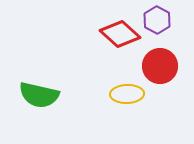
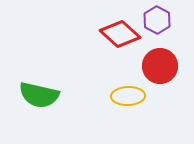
yellow ellipse: moved 1 px right, 2 px down
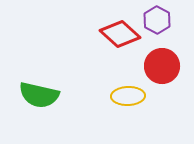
red circle: moved 2 px right
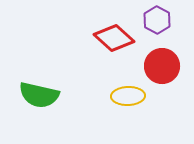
red diamond: moved 6 px left, 4 px down
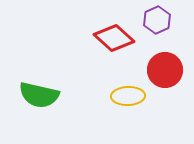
purple hexagon: rotated 8 degrees clockwise
red circle: moved 3 px right, 4 px down
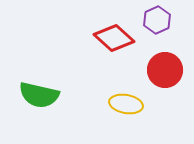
yellow ellipse: moved 2 px left, 8 px down; rotated 12 degrees clockwise
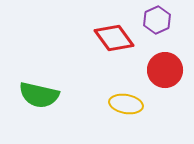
red diamond: rotated 12 degrees clockwise
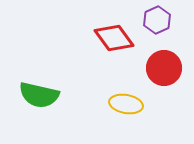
red circle: moved 1 px left, 2 px up
